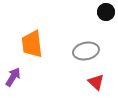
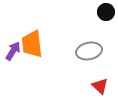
gray ellipse: moved 3 px right
purple arrow: moved 26 px up
red triangle: moved 4 px right, 4 px down
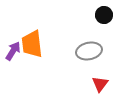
black circle: moved 2 px left, 3 px down
red triangle: moved 2 px up; rotated 24 degrees clockwise
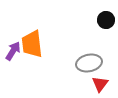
black circle: moved 2 px right, 5 px down
gray ellipse: moved 12 px down
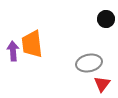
black circle: moved 1 px up
purple arrow: rotated 36 degrees counterclockwise
red triangle: moved 2 px right
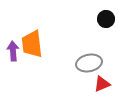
red triangle: rotated 30 degrees clockwise
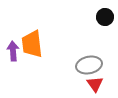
black circle: moved 1 px left, 2 px up
gray ellipse: moved 2 px down
red triangle: moved 7 px left; rotated 42 degrees counterclockwise
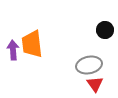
black circle: moved 13 px down
purple arrow: moved 1 px up
